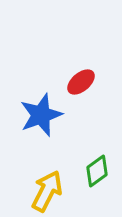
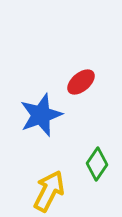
green diamond: moved 7 px up; rotated 20 degrees counterclockwise
yellow arrow: moved 2 px right
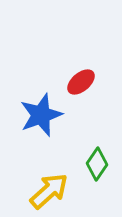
yellow arrow: rotated 21 degrees clockwise
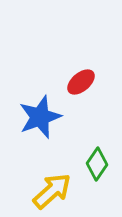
blue star: moved 1 px left, 2 px down
yellow arrow: moved 3 px right
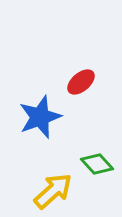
green diamond: rotated 76 degrees counterclockwise
yellow arrow: moved 1 px right
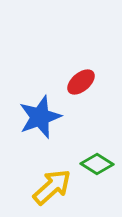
green diamond: rotated 16 degrees counterclockwise
yellow arrow: moved 1 px left, 4 px up
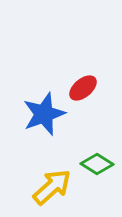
red ellipse: moved 2 px right, 6 px down
blue star: moved 4 px right, 3 px up
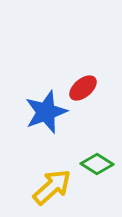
blue star: moved 2 px right, 2 px up
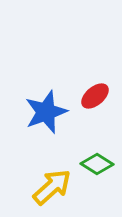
red ellipse: moved 12 px right, 8 px down
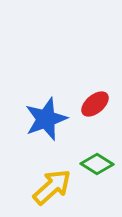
red ellipse: moved 8 px down
blue star: moved 7 px down
